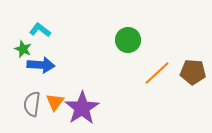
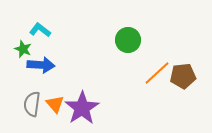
brown pentagon: moved 10 px left, 4 px down; rotated 10 degrees counterclockwise
orange triangle: moved 2 px down; rotated 18 degrees counterclockwise
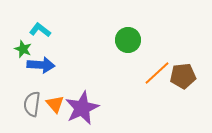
purple star: rotated 8 degrees clockwise
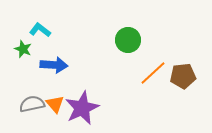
blue arrow: moved 13 px right
orange line: moved 4 px left
gray semicircle: rotated 70 degrees clockwise
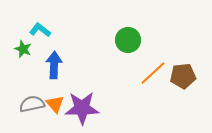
blue arrow: rotated 92 degrees counterclockwise
purple star: rotated 24 degrees clockwise
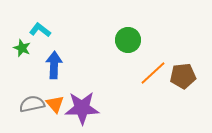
green star: moved 1 px left, 1 px up
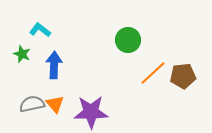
green star: moved 6 px down
purple star: moved 9 px right, 4 px down
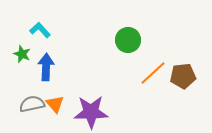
cyan L-shape: rotated 10 degrees clockwise
blue arrow: moved 8 px left, 2 px down
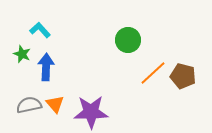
brown pentagon: rotated 20 degrees clockwise
gray semicircle: moved 3 px left, 1 px down
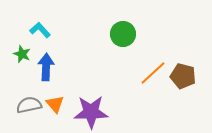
green circle: moved 5 px left, 6 px up
